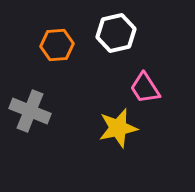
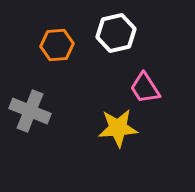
yellow star: rotated 9 degrees clockwise
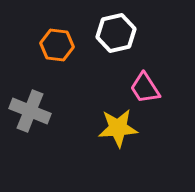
orange hexagon: rotated 12 degrees clockwise
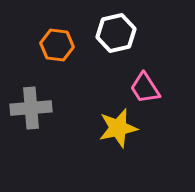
gray cross: moved 1 px right, 3 px up; rotated 27 degrees counterclockwise
yellow star: rotated 9 degrees counterclockwise
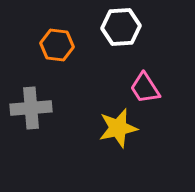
white hexagon: moved 5 px right, 6 px up; rotated 9 degrees clockwise
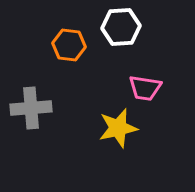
orange hexagon: moved 12 px right
pink trapezoid: rotated 48 degrees counterclockwise
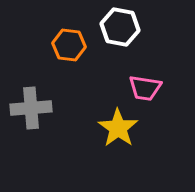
white hexagon: moved 1 px left; rotated 15 degrees clockwise
yellow star: rotated 24 degrees counterclockwise
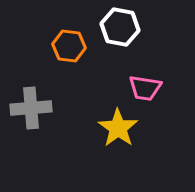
orange hexagon: moved 1 px down
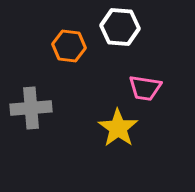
white hexagon: rotated 6 degrees counterclockwise
